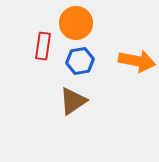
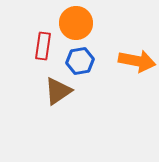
brown triangle: moved 15 px left, 10 px up
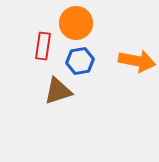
brown triangle: rotated 16 degrees clockwise
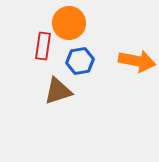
orange circle: moved 7 px left
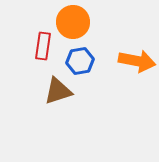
orange circle: moved 4 px right, 1 px up
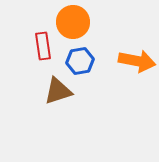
red rectangle: rotated 16 degrees counterclockwise
